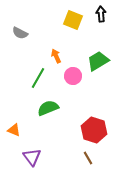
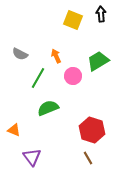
gray semicircle: moved 21 px down
red hexagon: moved 2 px left
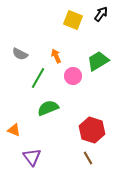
black arrow: rotated 42 degrees clockwise
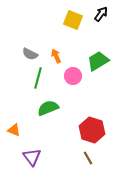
gray semicircle: moved 10 px right
green line: rotated 15 degrees counterclockwise
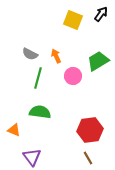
green semicircle: moved 8 px left, 4 px down; rotated 30 degrees clockwise
red hexagon: moved 2 px left; rotated 25 degrees counterclockwise
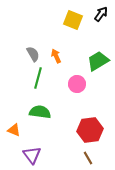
gray semicircle: moved 3 px right; rotated 147 degrees counterclockwise
pink circle: moved 4 px right, 8 px down
purple triangle: moved 2 px up
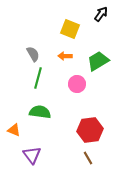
yellow square: moved 3 px left, 9 px down
orange arrow: moved 9 px right; rotated 64 degrees counterclockwise
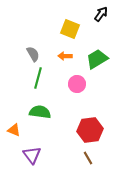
green trapezoid: moved 1 px left, 2 px up
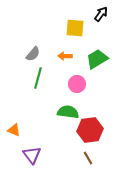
yellow square: moved 5 px right, 1 px up; rotated 18 degrees counterclockwise
gray semicircle: rotated 70 degrees clockwise
green semicircle: moved 28 px right
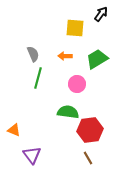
gray semicircle: rotated 63 degrees counterclockwise
